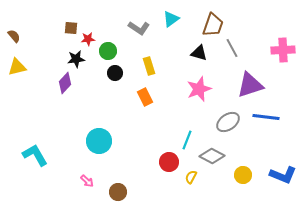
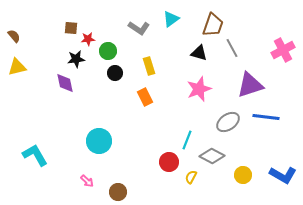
pink cross: rotated 25 degrees counterclockwise
purple diamond: rotated 55 degrees counterclockwise
blue L-shape: rotated 8 degrees clockwise
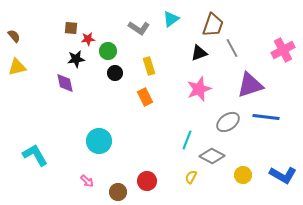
black triangle: rotated 36 degrees counterclockwise
red circle: moved 22 px left, 19 px down
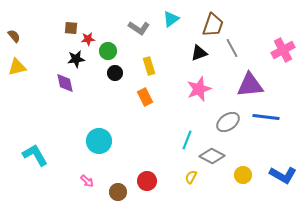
purple triangle: rotated 12 degrees clockwise
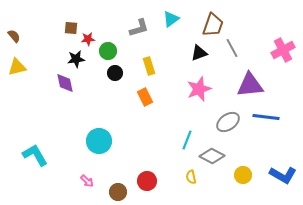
gray L-shape: rotated 50 degrees counterclockwise
yellow semicircle: rotated 40 degrees counterclockwise
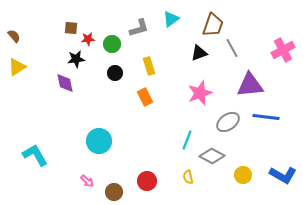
green circle: moved 4 px right, 7 px up
yellow triangle: rotated 18 degrees counterclockwise
pink star: moved 1 px right, 4 px down
yellow semicircle: moved 3 px left
brown circle: moved 4 px left
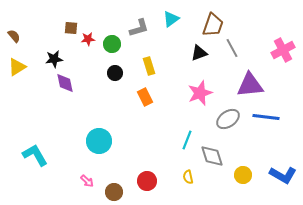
black star: moved 22 px left
gray ellipse: moved 3 px up
gray diamond: rotated 45 degrees clockwise
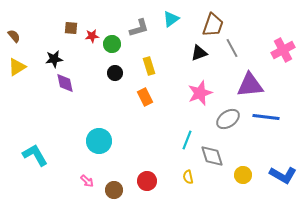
red star: moved 4 px right, 3 px up
brown circle: moved 2 px up
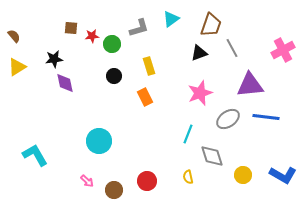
brown trapezoid: moved 2 px left
black circle: moved 1 px left, 3 px down
cyan line: moved 1 px right, 6 px up
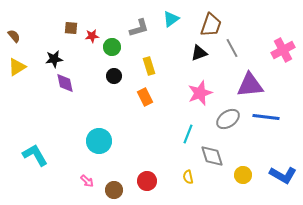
green circle: moved 3 px down
